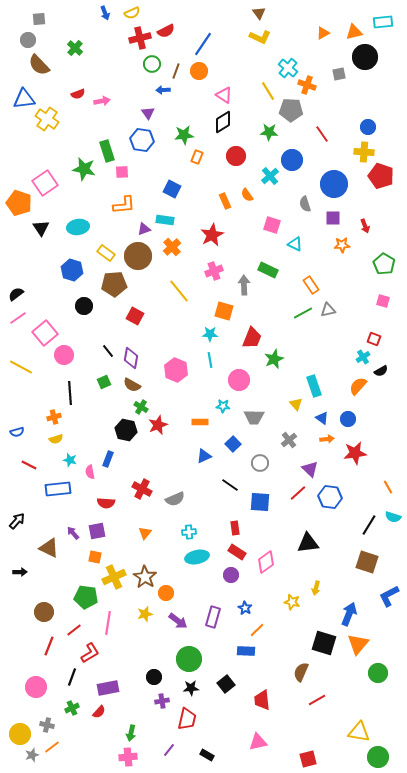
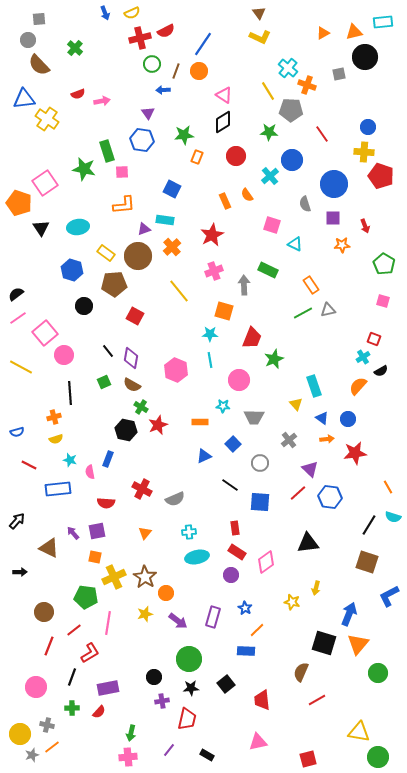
green cross at (72, 708): rotated 24 degrees clockwise
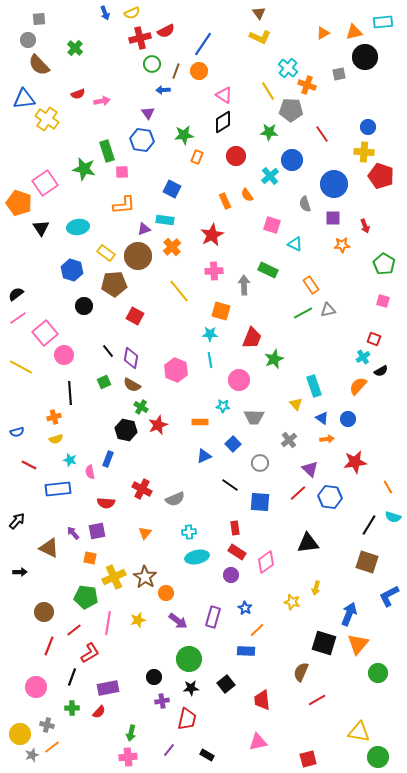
pink cross at (214, 271): rotated 18 degrees clockwise
orange square at (224, 311): moved 3 px left
red star at (355, 453): moved 9 px down
orange square at (95, 557): moved 5 px left, 1 px down
yellow star at (145, 614): moved 7 px left, 6 px down
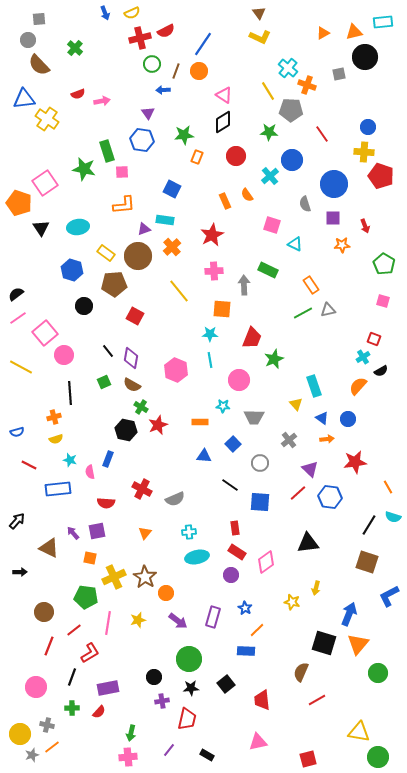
orange square at (221, 311): moved 1 px right, 2 px up; rotated 12 degrees counterclockwise
blue triangle at (204, 456): rotated 28 degrees clockwise
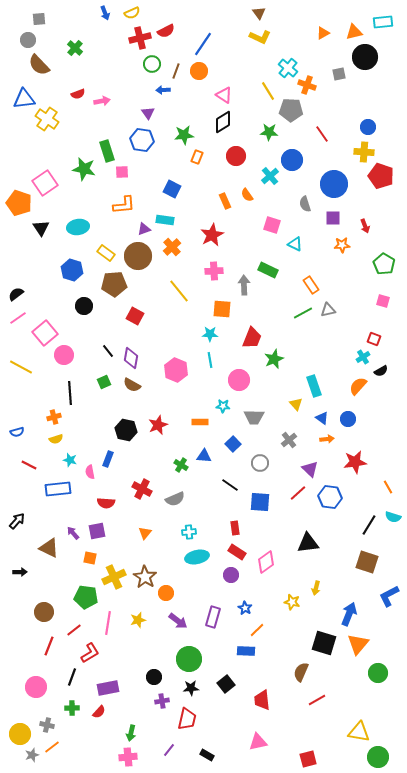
green cross at (141, 407): moved 40 px right, 58 px down
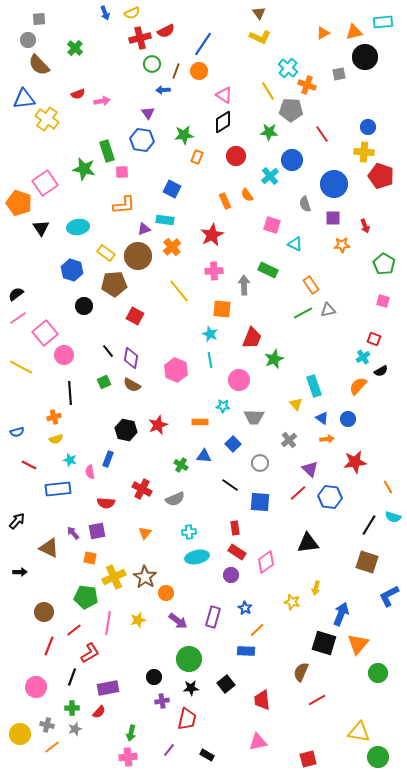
cyan star at (210, 334): rotated 21 degrees clockwise
blue arrow at (349, 614): moved 8 px left
gray star at (32, 755): moved 43 px right, 26 px up
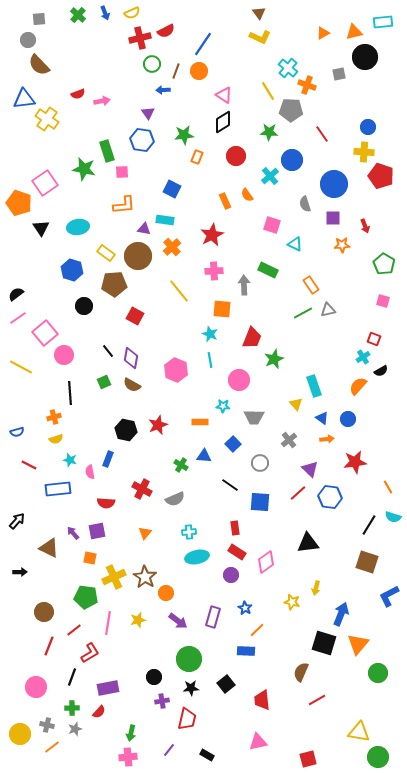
green cross at (75, 48): moved 3 px right, 33 px up
purple triangle at (144, 229): rotated 32 degrees clockwise
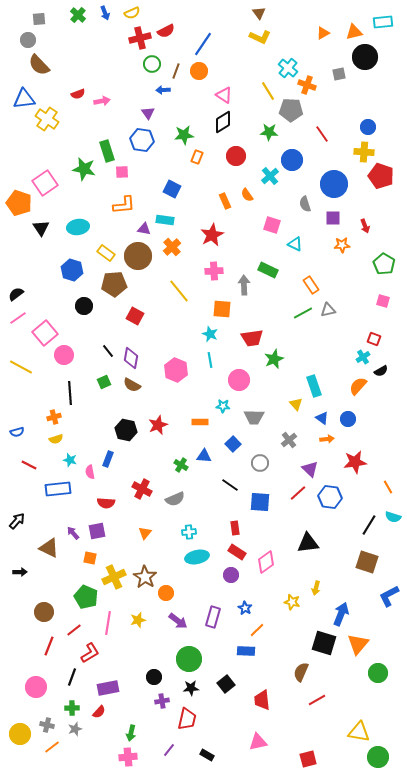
red trapezoid at (252, 338): rotated 60 degrees clockwise
green pentagon at (86, 597): rotated 15 degrees clockwise
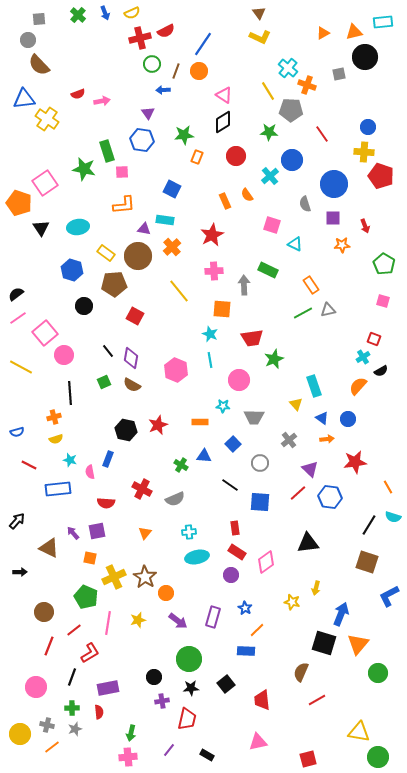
red semicircle at (99, 712): rotated 48 degrees counterclockwise
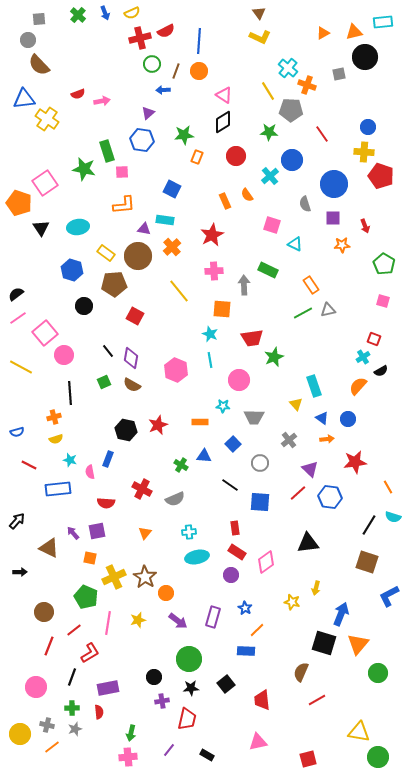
blue line at (203, 44): moved 4 px left, 3 px up; rotated 30 degrees counterclockwise
purple triangle at (148, 113): rotated 24 degrees clockwise
green star at (274, 359): moved 2 px up
